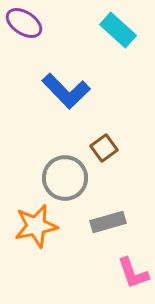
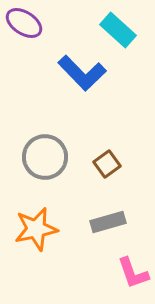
blue L-shape: moved 16 px right, 18 px up
brown square: moved 3 px right, 16 px down
gray circle: moved 20 px left, 21 px up
orange star: moved 3 px down
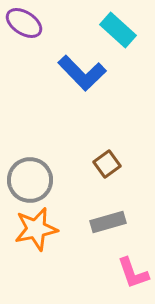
gray circle: moved 15 px left, 23 px down
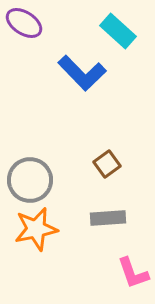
cyan rectangle: moved 1 px down
gray rectangle: moved 4 px up; rotated 12 degrees clockwise
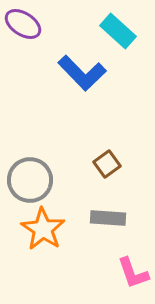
purple ellipse: moved 1 px left, 1 px down
gray rectangle: rotated 8 degrees clockwise
orange star: moved 7 px right; rotated 27 degrees counterclockwise
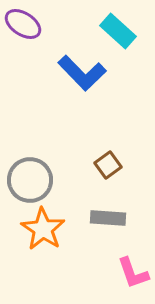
brown square: moved 1 px right, 1 px down
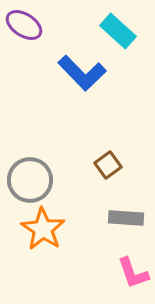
purple ellipse: moved 1 px right, 1 px down
gray rectangle: moved 18 px right
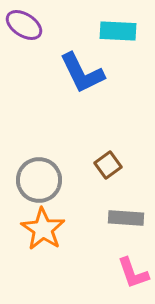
cyan rectangle: rotated 39 degrees counterclockwise
blue L-shape: rotated 18 degrees clockwise
gray circle: moved 9 px right
